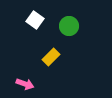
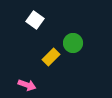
green circle: moved 4 px right, 17 px down
pink arrow: moved 2 px right, 1 px down
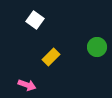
green circle: moved 24 px right, 4 px down
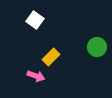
pink arrow: moved 9 px right, 9 px up
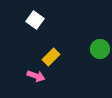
green circle: moved 3 px right, 2 px down
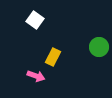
green circle: moved 1 px left, 2 px up
yellow rectangle: moved 2 px right; rotated 18 degrees counterclockwise
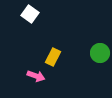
white square: moved 5 px left, 6 px up
green circle: moved 1 px right, 6 px down
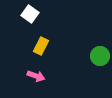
green circle: moved 3 px down
yellow rectangle: moved 12 px left, 11 px up
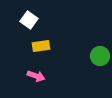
white square: moved 1 px left, 6 px down
yellow rectangle: rotated 54 degrees clockwise
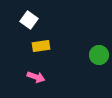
green circle: moved 1 px left, 1 px up
pink arrow: moved 1 px down
